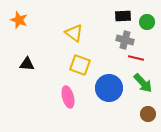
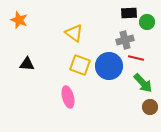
black rectangle: moved 6 px right, 3 px up
gray cross: rotated 30 degrees counterclockwise
blue circle: moved 22 px up
brown circle: moved 2 px right, 7 px up
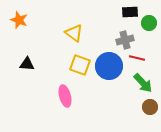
black rectangle: moved 1 px right, 1 px up
green circle: moved 2 px right, 1 px down
red line: moved 1 px right
pink ellipse: moved 3 px left, 1 px up
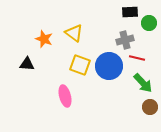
orange star: moved 25 px right, 19 px down
